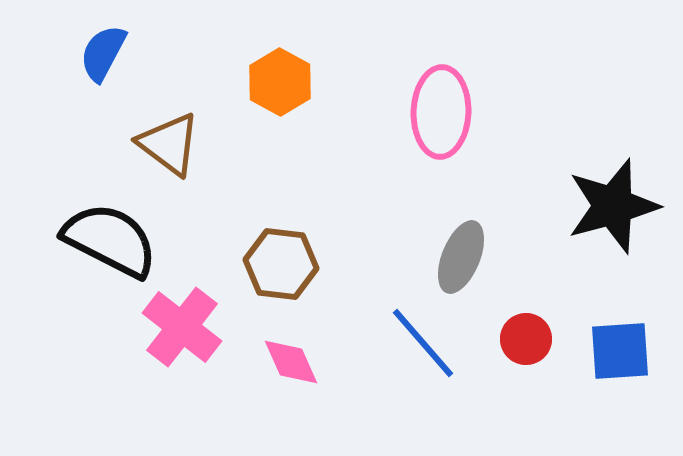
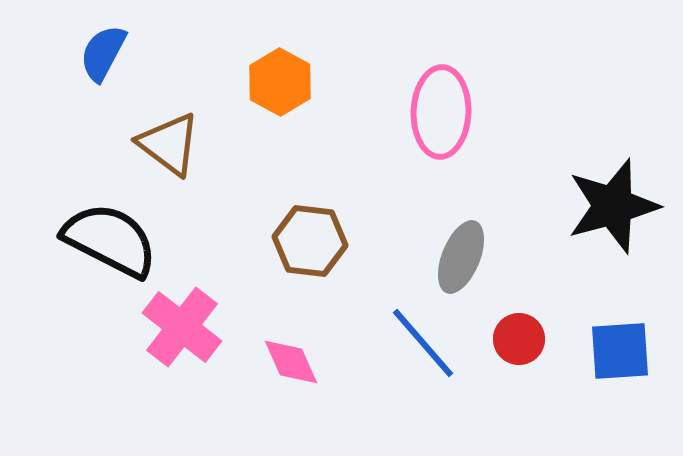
brown hexagon: moved 29 px right, 23 px up
red circle: moved 7 px left
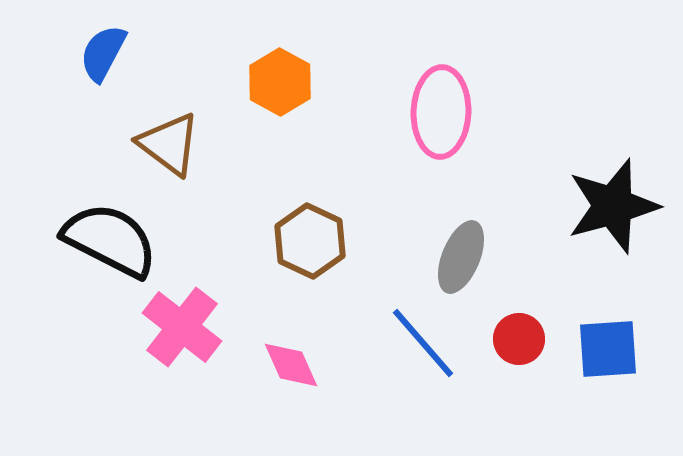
brown hexagon: rotated 18 degrees clockwise
blue square: moved 12 px left, 2 px up
pink diamond: moved 3 px down
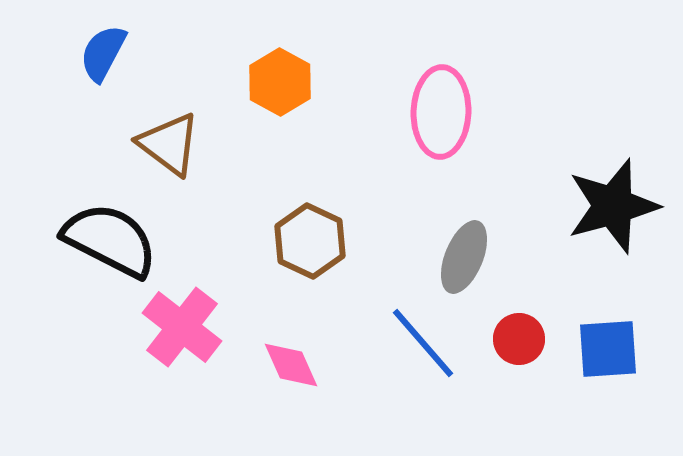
gray ellipse: moved 3 px right
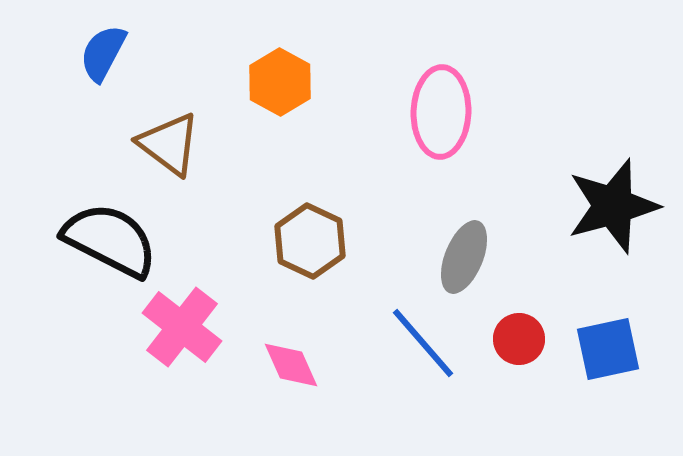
blue square: rotated 8 degrees counterclockwise
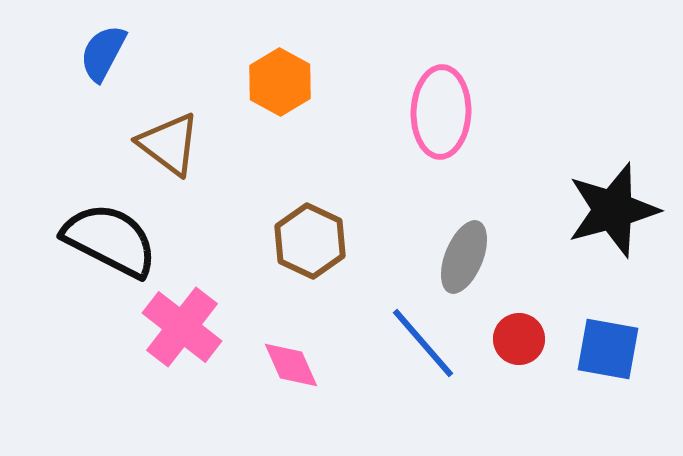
black star: moved 4 px down
blue square: rotated 22 degrees clockwise
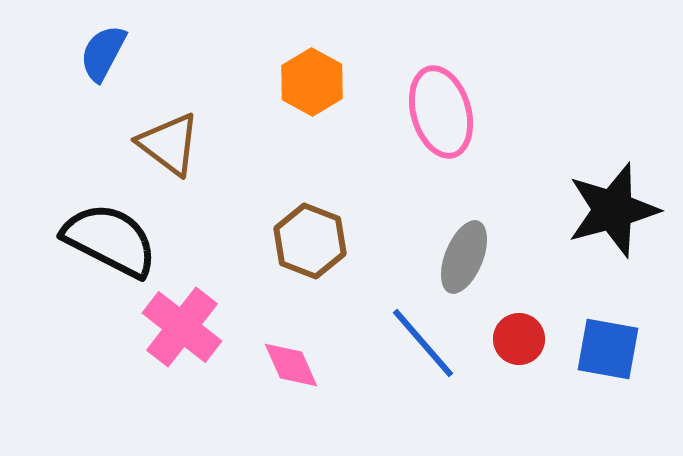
orange hexagon: moved 32 px right
pink ellipse: rotated 18 degrees counterclockwise
brown hexagon: rotated 4 degrees counterclockwise
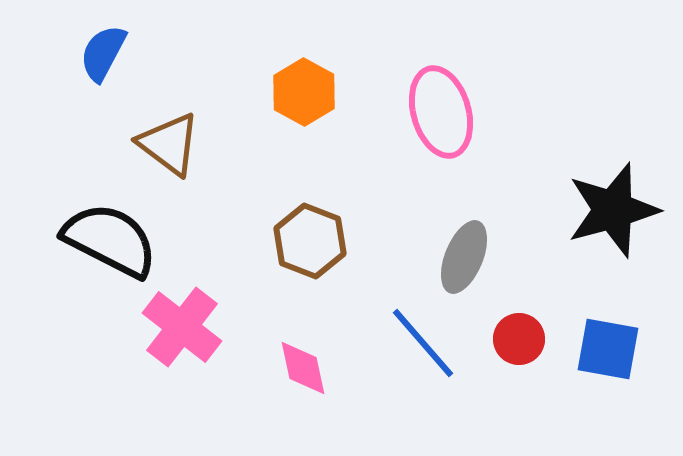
orange hexagon: moved 8 px left, 10 px down
pink diamond: moved 12 px right, 3 px down; rotated 12 degrees clockwise
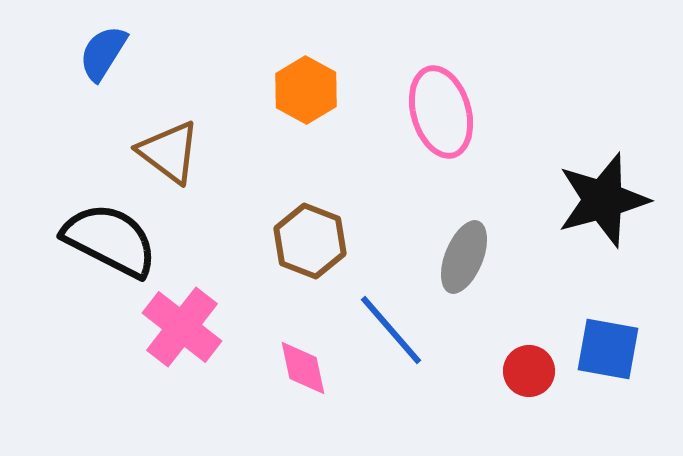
blue semicircle: rotated 4 degrees clockwise
orange hexagon: moved 2 px right, 2 px up
brown triangle: moved 8 px down
black star: moved 10 px left, 10 px up
red circle: moved 10 px right, 32 px down
blue line: moved 32 px left, 13 px up
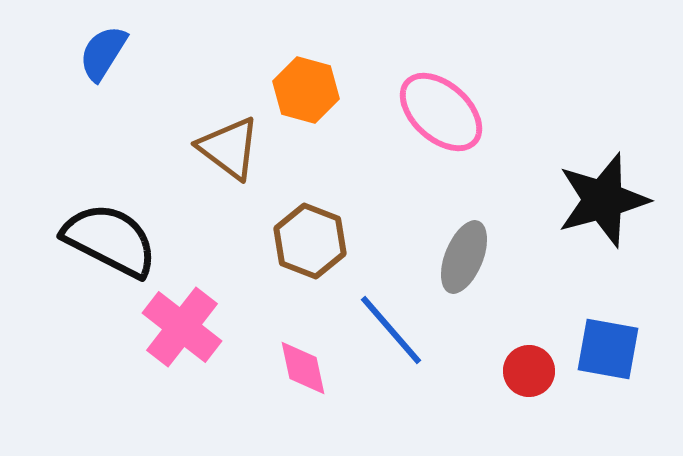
orange hexagon: rotated 14 degrees counterclockwise
pink ellipse: rotated 32 degrees counterclockwise
brown triangle: moved 60 px right, 4 px up
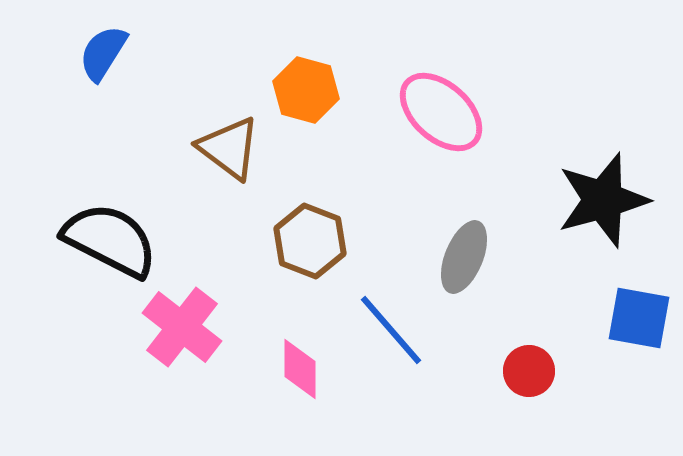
blue square: moved 31 px right, 31 px up
pink diamond: moved 3 px left, 1 px down; rotated 12 degrees clockwise
